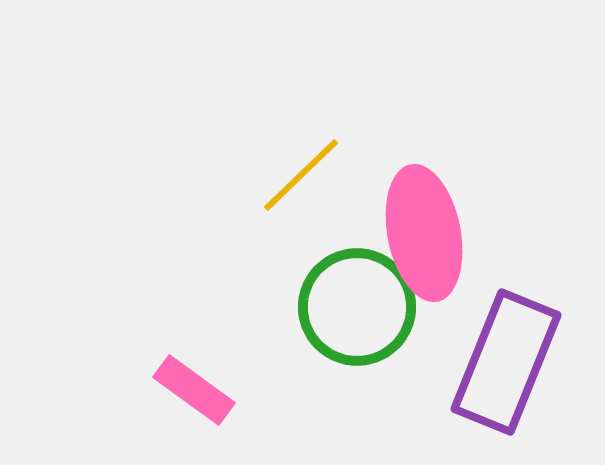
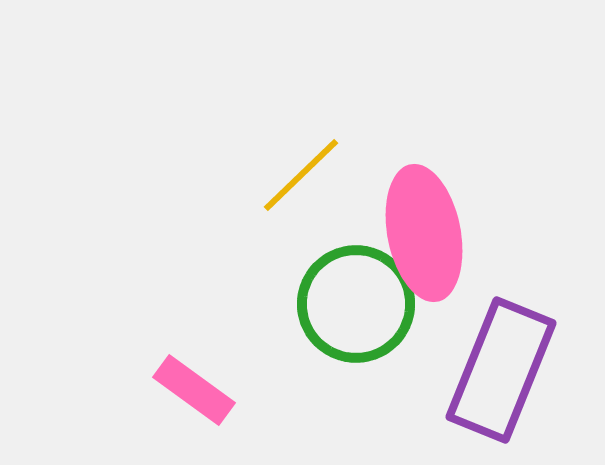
green circle: moved 1 px left, 3 px up
purple rectangle: moved 5 px left, 8 px down
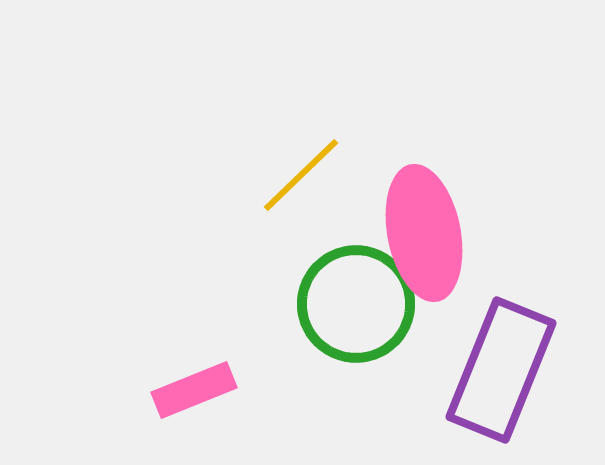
pink rectangle: rotated 58 degrees counterclockwise
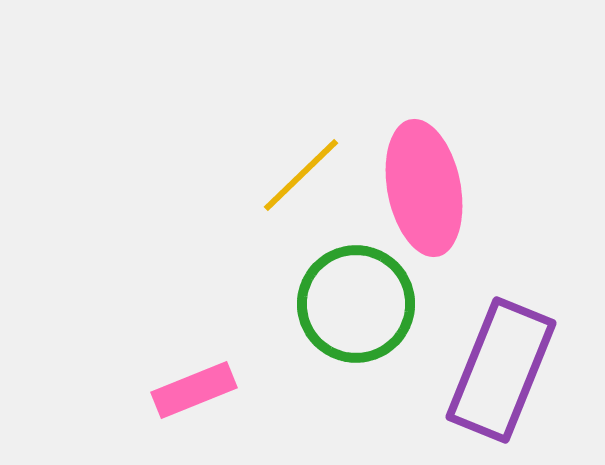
pink ellipse: moved 45 px up
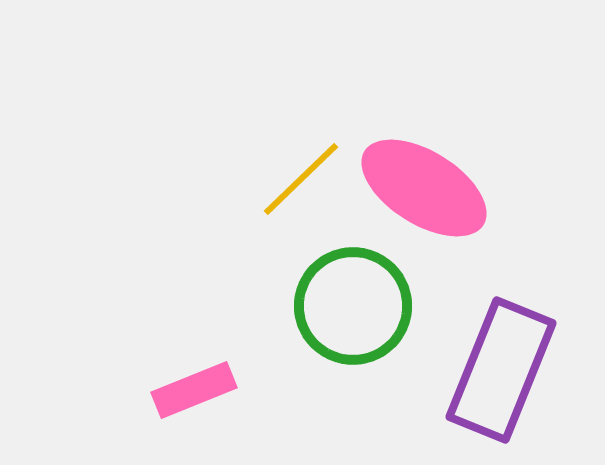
yellow line: moved 4 px down
pink ellipse: rotated 47 degrees counterclockwise
green circle: moved 3 px left, 2 px down
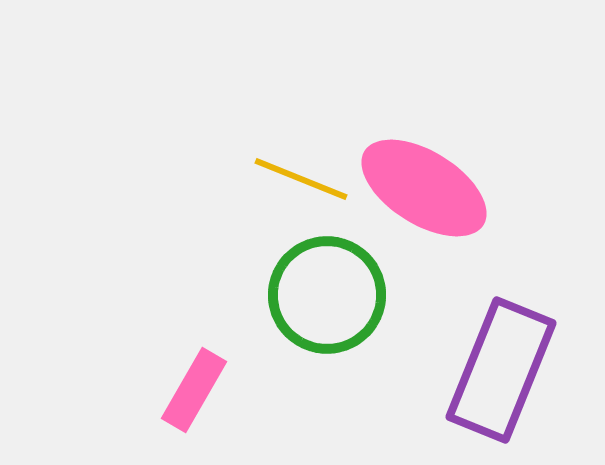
yellow line: rotated 66 degrees clockwise
green circle: moved 26 px left, 11 px up
pink rectangle: rotated 38 degrees counterclockwise
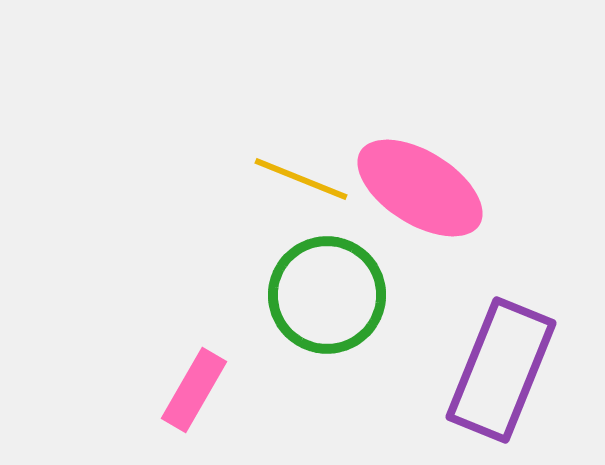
pink ellipse: moved 4 px left
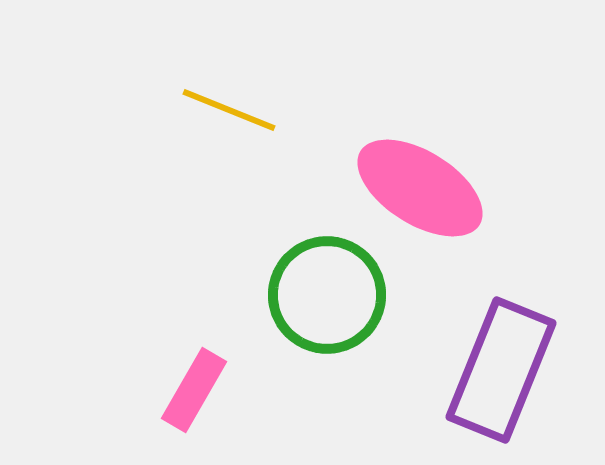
yellow line: moved 72 px left, 69 px up
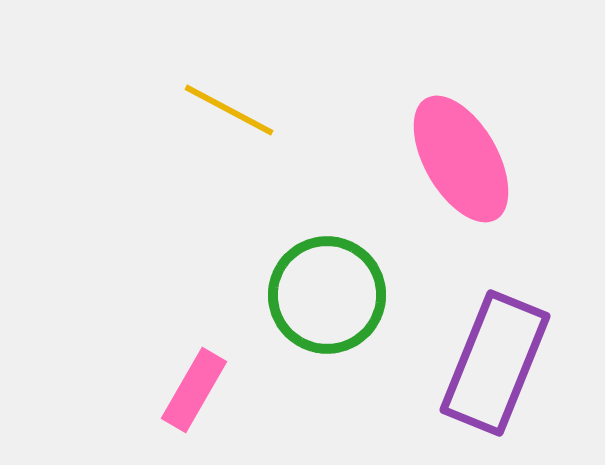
yellow line: rotated 6 degrees clockwise
pink ellipse: moved 41 px right, 29 px up; rotated 28 degrees clockwise
purple rectangle: moved 6 px left, 7 px up
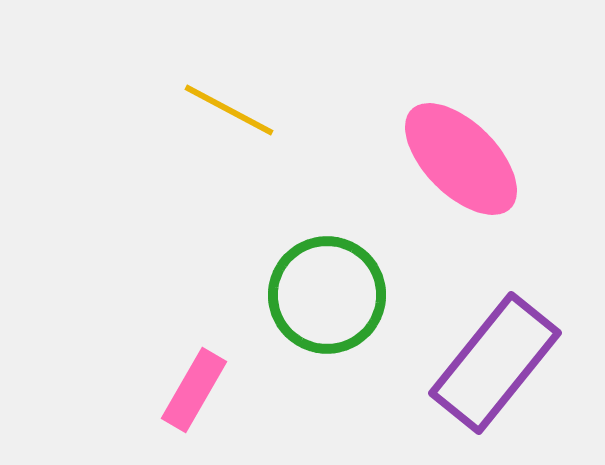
pink ellipse: rotated 15 degrees counterclockwise
purple rectangle: rotated 17 degrees clockwise
